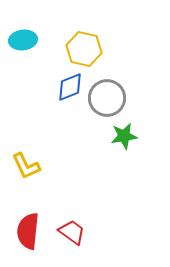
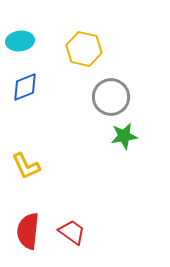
cyan ellipse: moved 3 px left, 1 px down
blue diamond: moved 45 px left
gray circle: moved 4 px right, 1 px up
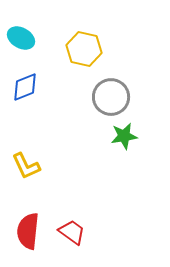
cyan ellipse: moved 1 px right, 3 px up; rotated 36 degrees clockwise
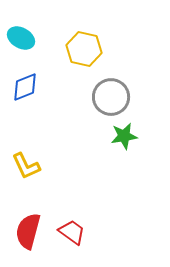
red semicircle: rotated 9 degrees clockwise
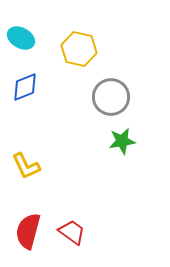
yellow hexagon: moved 5 px left
green star: moved 2 px left, 5 px down
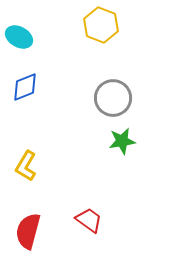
cyan ellipse: moved 2 px left, 1 px up
yellow hexagon: moved 22 px right, 24 px up; rotated 8 degrees clockwise
gray circle: moved 2 px right, 1 px down
yellow L-shape: rotated 56 degrees clockwise
red trapezoid: moved 17 px right, 12 px up
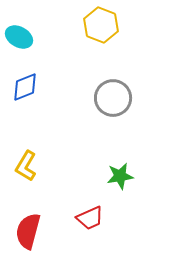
green star: moved 2 px left, 35 px down
red trapezoid: moved 1 px right, 2 px up; rotated 120 degrees clockwise
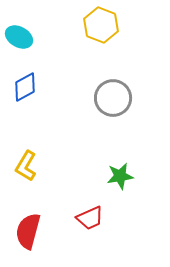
blue diamond: rotated 8 degrees counterclockwise
